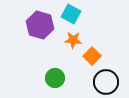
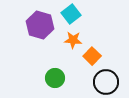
cyan square: rotated 24 degrees clockwise
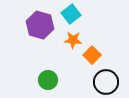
orange square: moved 1 px up
green circle: moved 7 px left, 2 px down
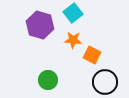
cyan square: moved 2 px right, 1 px up
orange square: rotated 18 degrees counterclockwise
black circle: moved 1 px left
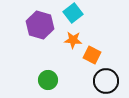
black circle: moved 1 px right, 1 px up
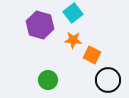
black circle: moved 2 px right, 1 px up
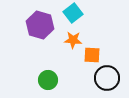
orange square: rotated 24 degrees counterclockwise
black circle: moved 1 px left, 2 px up
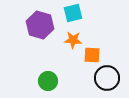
cyan square: rotated 24 degrees clockwise
green circle: moved 1 px down
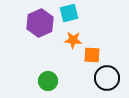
cyan square: moved 4 px left
purple hexagon: moved 2 px up; rotated 20 degrees clockwise
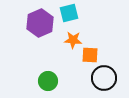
orange square: moved 2 px left
black circle: moved 3 px left
